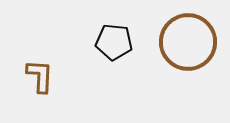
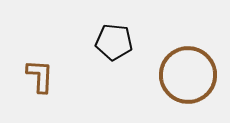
brown circle: moved 33 px down
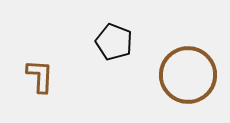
black pentagon: rotated 15 degrees clockwise
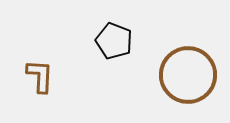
black pentagon: moved 1 px up
